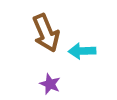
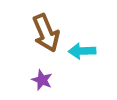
purple star: moved 8 px left, 4 px up
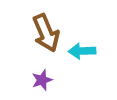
purple star: rotated 30 degrees clockwise
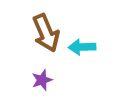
cyan arrow: moved 4 px up
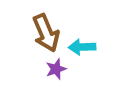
purple star: moved 14 px right, 11 px up
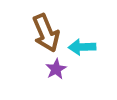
purple star: rotated 10 degrees counterclockwise
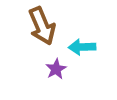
brown arrow: moved 4 px left, 7 px up
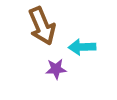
purple star: rotated 25 degrees clockwise
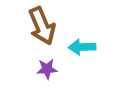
purple star: moved 9 px left
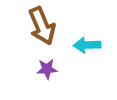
cyan arrow: moved 5 px right, 2 px up
